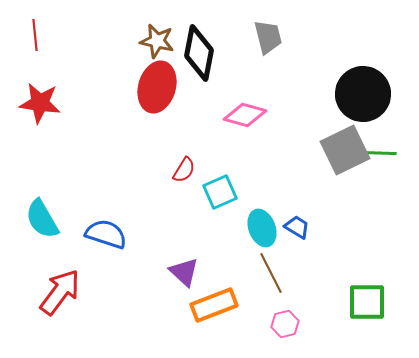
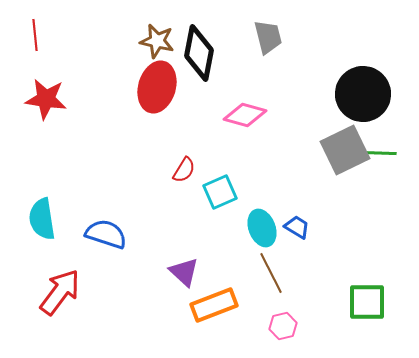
red star: moved 6 px right, 4 px up
cyan semicircle: rotated 21 degrees clockwise
pink hexagon: moved 2 px left, 2 px down
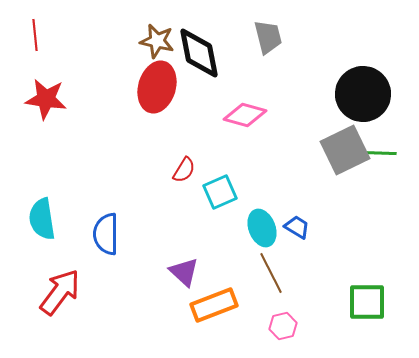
black diamond: rotated 22 degrees counterclockwise
blue semicircle: rotated 108 degrees counterclockwise
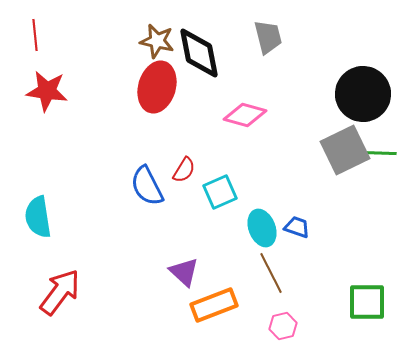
red star: moved 1 px right, 8 px up
cyan semicircle: moved 4 px left, 2 px up
blue trapezoid: rotated 12 degrees counterclockwise
blue semicircle: moved 41 px right, 48 px up; rotated 27 degrees counterclockwise
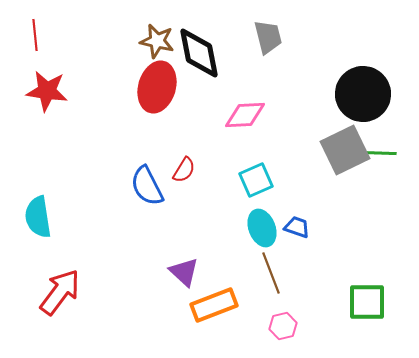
pink diamond: rotated 18 degrees counterclockwise
cyan square: moved 36 px right, 12 px up
brown line: rotated 6 degrees clockwise
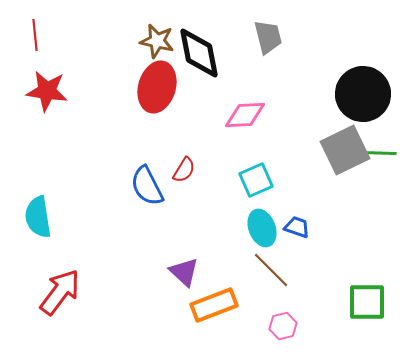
brown line: moved 3 px up; rotated 24 degrees counterclockwise
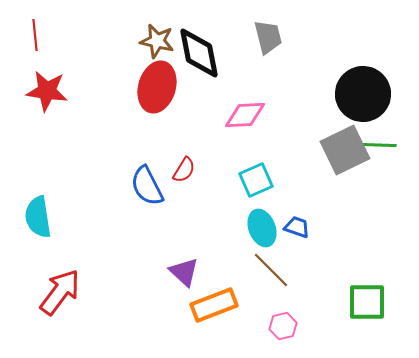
green line: moved 8 px up
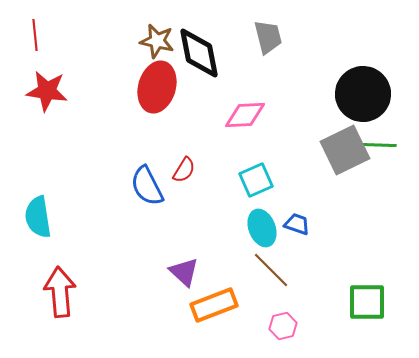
blue trapezoid: moved 3 px up
red arrow: rotated 42 degrees counterclockwise
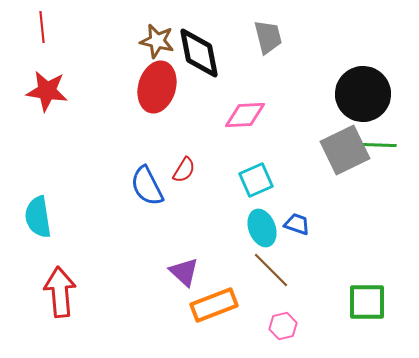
red line: moved 7 px right, 8 px up
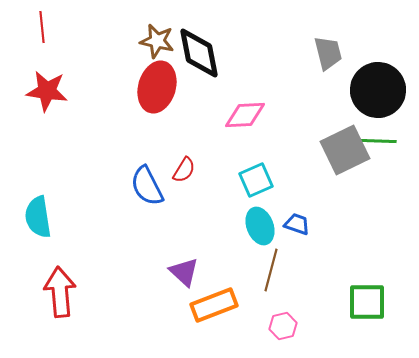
gray trapezoid: moved 60 px right, 16 px down
black circle: moved 15 px right, 4 px up
green line: moved 4 px up
cyan ellipse: moved 2 px left, 2 px up
brown line: rotated 60 degrees clockwise
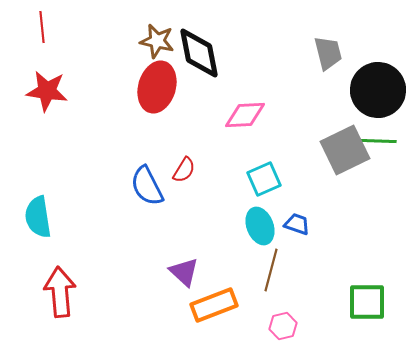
cyan square: moved 8 px right, 1 px up
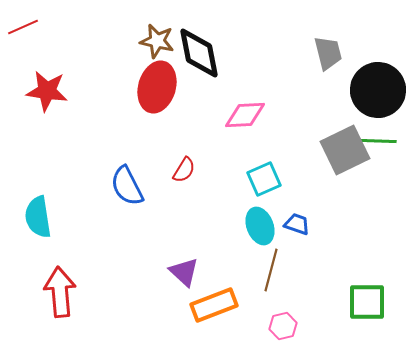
red line: moved 19 px left; rotated 72 degrees clockwise
blue semicircle: moved 20 px left
